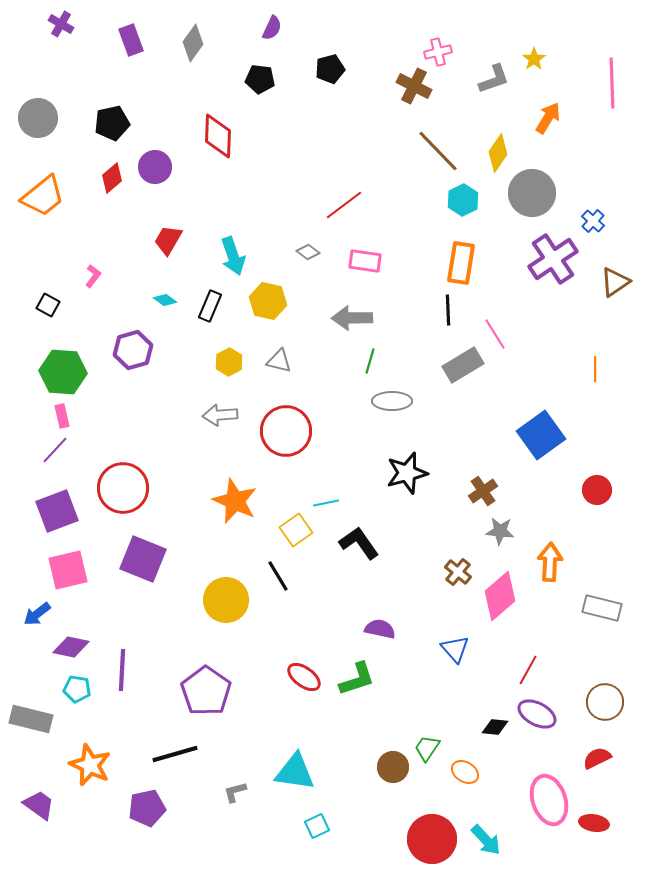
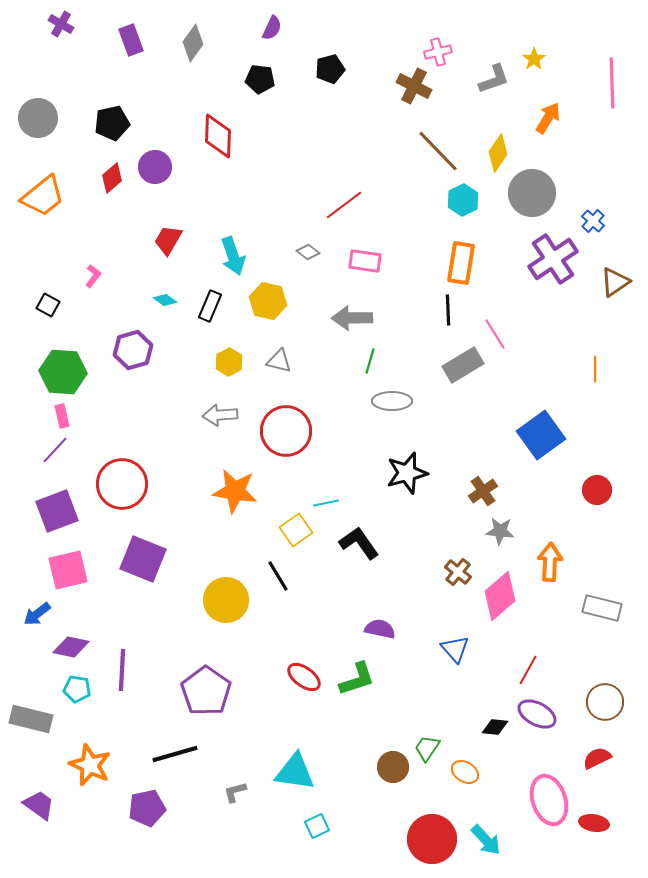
red circle at (123, 488): moved 1 px left, 4 px up
orange star at (235, 501): moved 10 px up; rotated 15 degrees counterclockwise
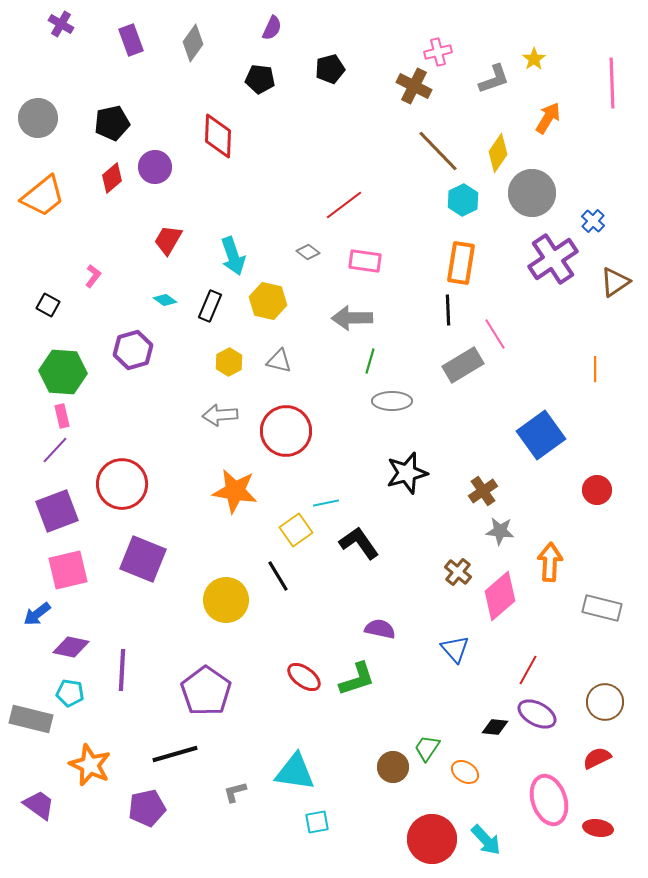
cyan pentagon at (77, 689): moved 7 px left, 4 px down
red ellipse at (594, 823): moved 4 px right, 5 px down
cyan square at (317, 826): moved 4 px up; rotated 15 degrees clockwise
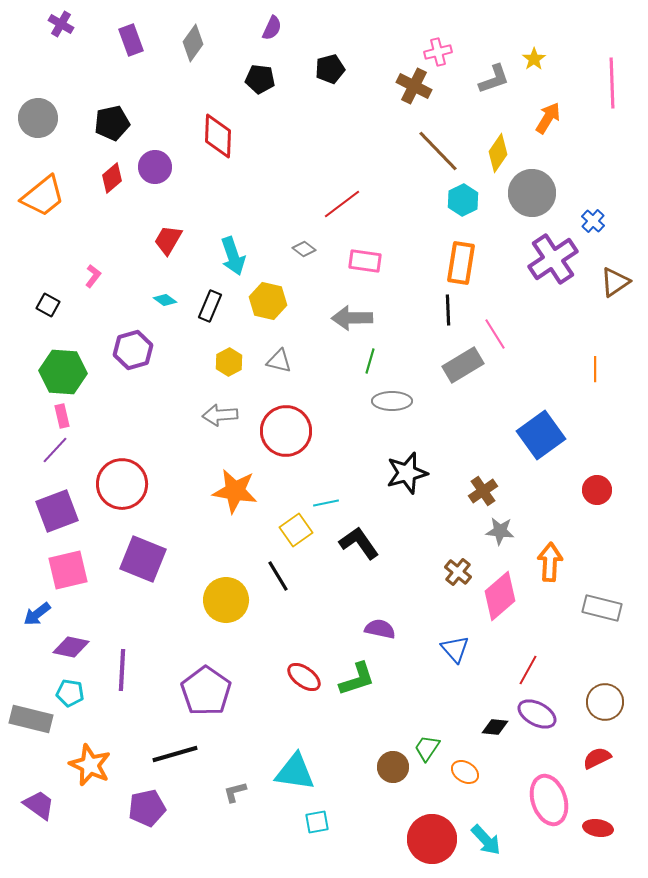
red line at (344, 205): moved 2 px left, 1 px up
gray diamond at (308, 252): moved 4 px left, 3 px up
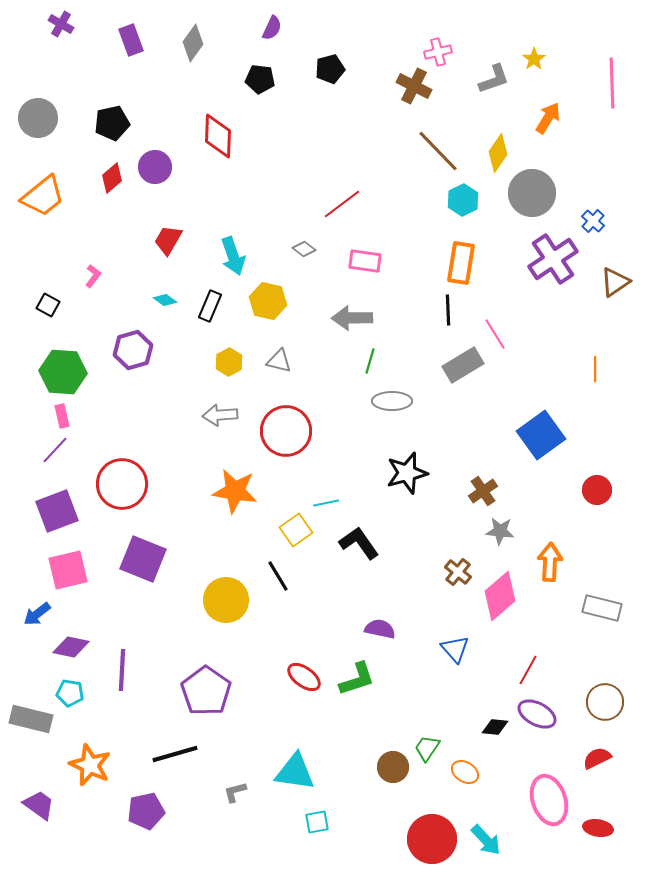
purple pentagon at (147, 808): moved 1 px left, 3 px down
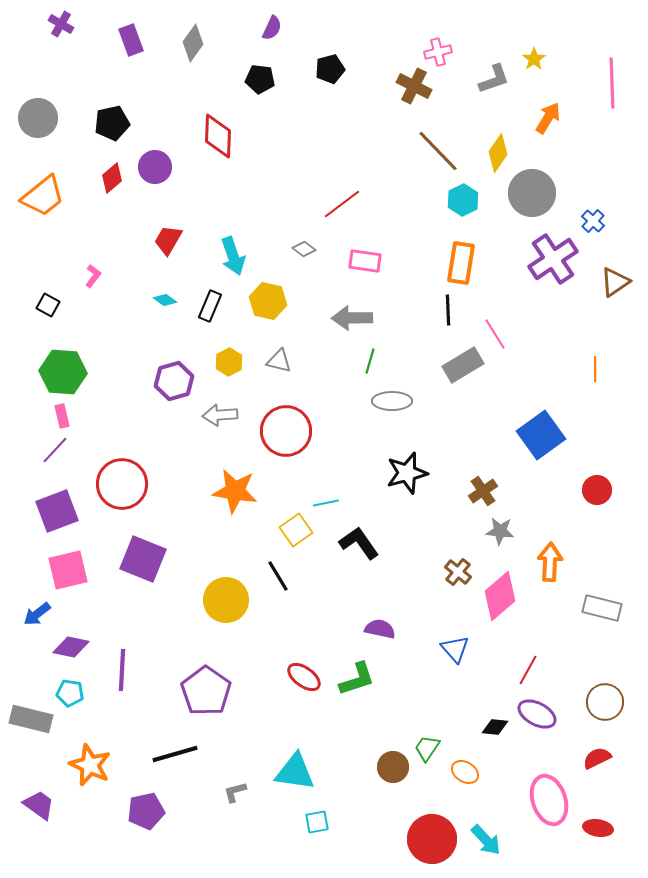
purple hexagon at (133, 350): moved 41 px right, 31 px down
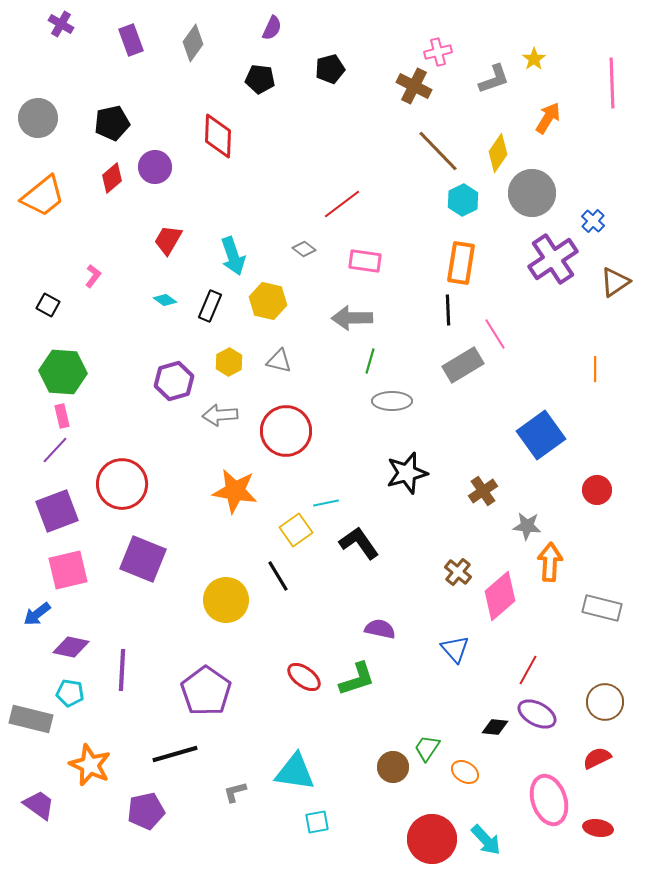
gray star at (500, 531): moved 27 px right, 5 px up
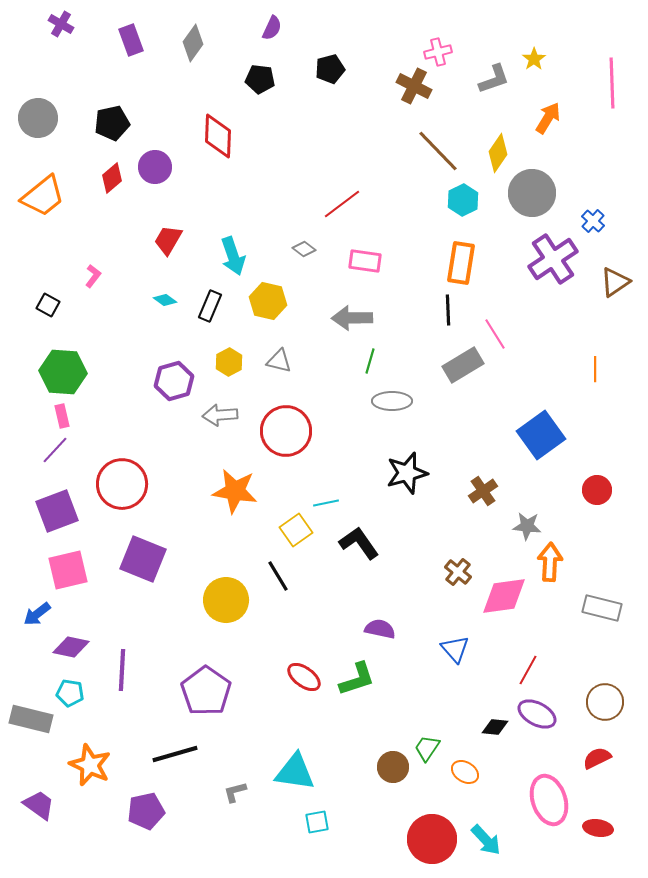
pink diamond at (500, 596): moved 4 px right; rotated 33 degrees clockwise
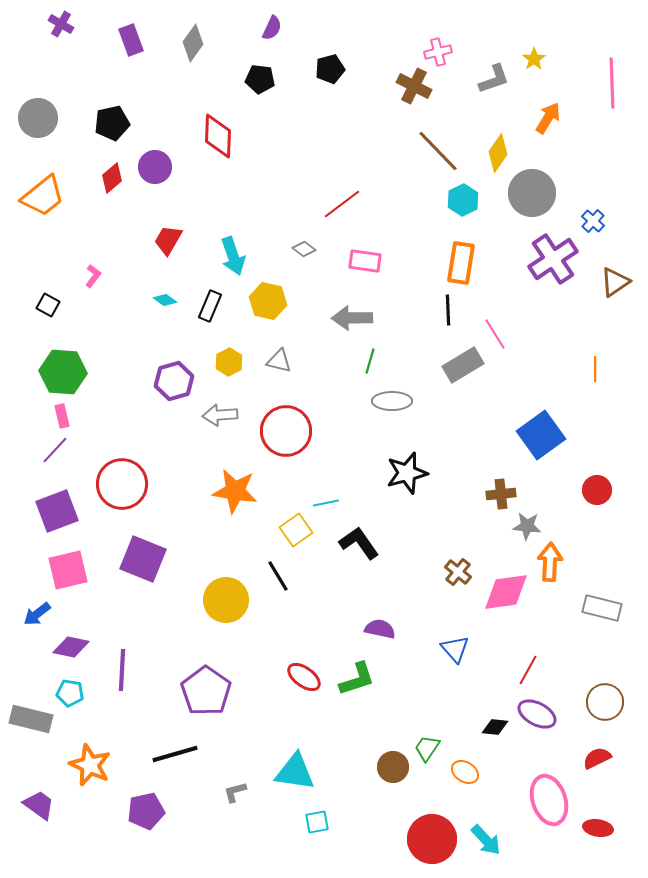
brown cross at (483, 491): moved 18 px right, 3 px down; rotated 28 degrees clockwise
pink diamond at (504, 596): moved 2 px right, 4 px up
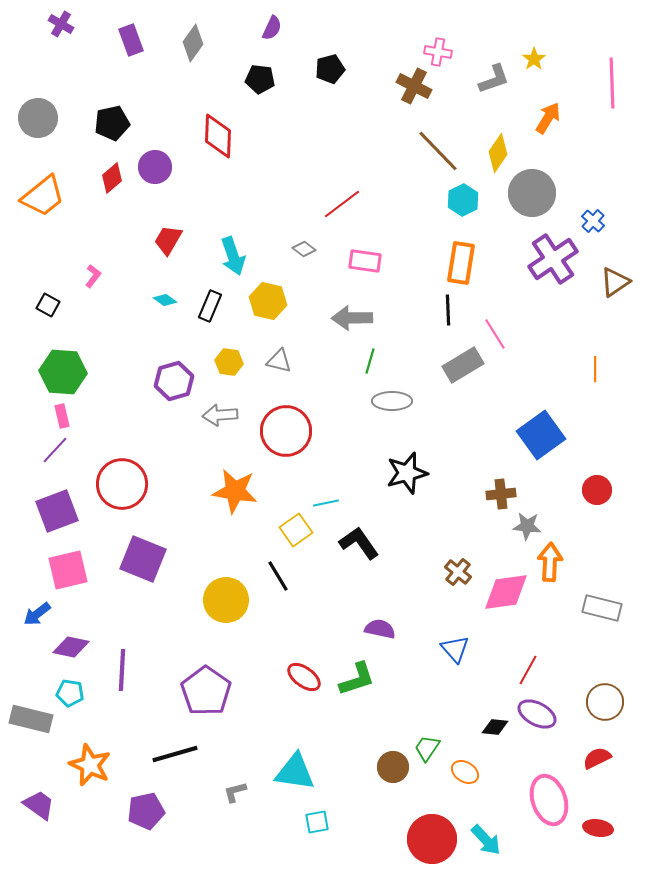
pink cross at (438, 52): rotated 24 degrees clockwise
yellow hexagon at (229, 362): rotated 24 degrees counterclockwise
